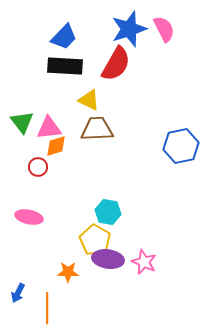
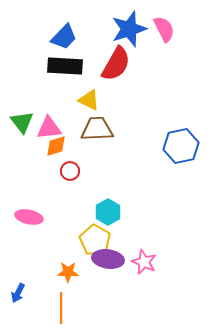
red circle: moved 32 px right, 4 px down
cyan hexagon: rotated 20 degrees clockwise
orange line: moved 14 px right
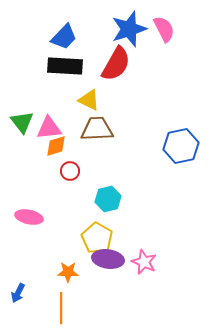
cyan hexagon: moved 13 px up; rotated 15 degrees clockwise
yellow pentagon: moved 2 px right, 2 px up
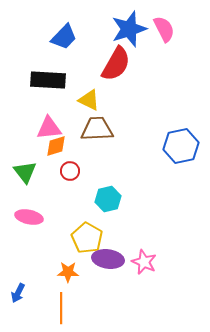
black rectangle: moved 17 px left, 14 px down
green triangle: moved 3 px right, 50 px down
yellow pentagon: moved 10 px left
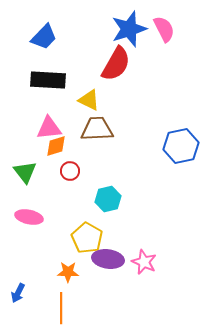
blue trapezoid: moved 20 px left
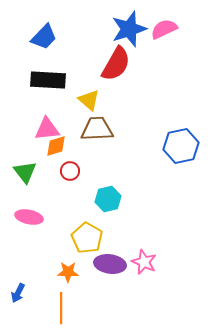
pink semicircle: rotated 88 degrees counterclockwise
yellow triangle: rotated 15 degrees clockwise
pink triangle: moved 2 px left, 1 px down
purple ellipse: moved 2 px right, 5 px down
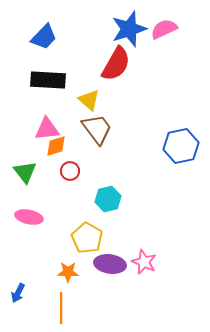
brown trapezoid: rotated 56 degrees clockwise
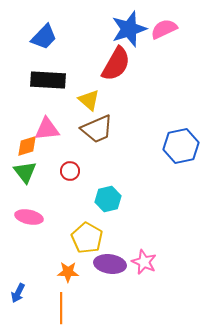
brown trapezoid: rotated 104 degrees clockwise
orange diamond: moved 29 px left
